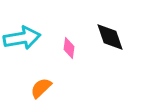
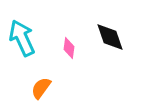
cyan arrow: rotated 105 degrees counterclockwise
orange semicircle: rotated 10 degrees counterclockwise
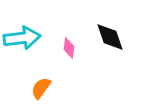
cyan arrow: rotated 108 degrees clockwise
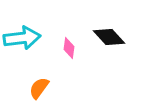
black diamond: moved 1 px left; rotated 24 degrees counterclockwise
orange semicircle: moved 2 px left
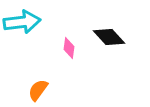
cyan arrow: moved 16 px up
orange semicircle: moved 1 px left, 2 px down
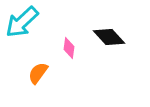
cyan arrow: rotated 144 degrees clockwise
orange semicircle: moved 17 px up
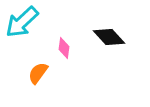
pink diamond: moved 5 px left
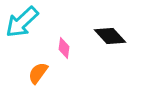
black diamond: moved 1 px right, 1 px up
